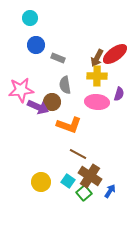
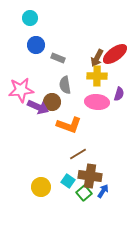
brown line: rotated 60 degrees counterclockwise
brown cross: rotated 25 degrees counterclockwise
yellow circle: moved 5 px down
blue arrow: moved 7 px left
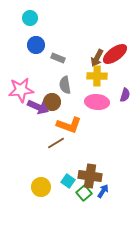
purple semicircle: moved 6 px right, 1 px down
brown line: moved 22 px left, 11 px up
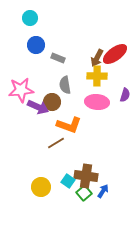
brown cross: moved 4 px left
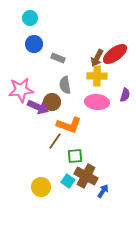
blue circle: moved 2 px left, 1 px up
brown line: moved 1 px left, 2 px up; rotated 24 degrees counterclockwise
brown cross: rotated 20 degrees clockwise
green square: moved 9 px left, 37 px up; rotated 35 degrees clockwise
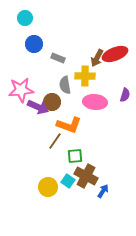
cyan circle: moved 5 px left
red ellipse: rotated 15 degrees clockwise
yellow cross: moved 12 px left
pink ellipse: moved 2 px left
yellow circle: moved 7 px right
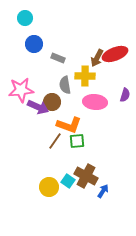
green square: moved 2 px right, 15 px up
yellow circle: moved 1 px right
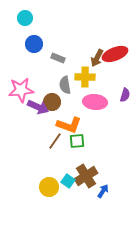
yellow cross: moved 1 px down
brown cross: rotated 30 degrees clockwise
